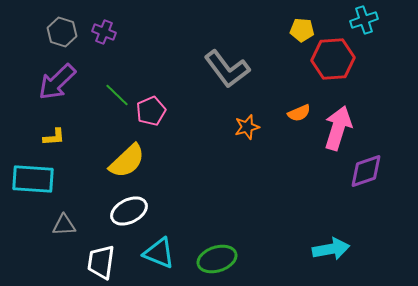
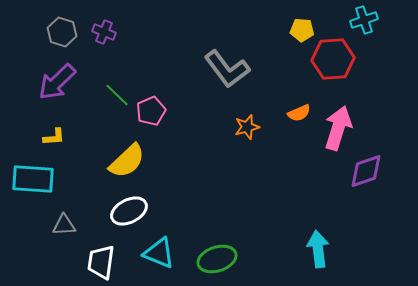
cyan arrow: moved 13 px left; rotated 87 degrees counterclockwise
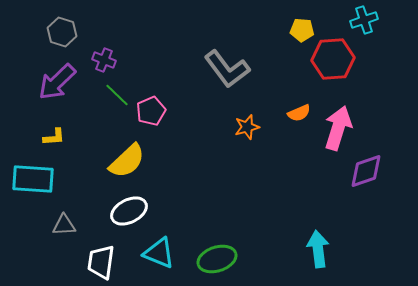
purple cross: moved 28 px down
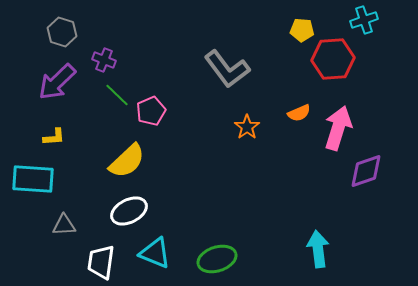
orange star: rotated 20 degrees counterclockwise
cyan triangle: moved 4 px left
